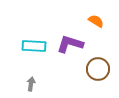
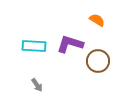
orange semicircle: moved 1 px right, 1 px up
brown circle: moved 8 px up
gray arrow: moved 6 px right, 1 px down; rotated 136 degrees clockwise
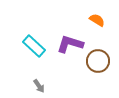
cyan rectangle: rotated 40 degrees clockwise
gray arrow: moved 2 px right, 1 px down
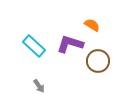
orange semicircle: moved 5 px left, 5 px down
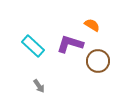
cyan rectangle: moved 1 px left
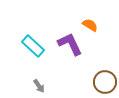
orange semicircle: moved 2 px left
purple L-shape: rotated 48 degrees clockwise
brown circle: moved 7 px right, 21 px down
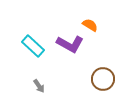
purple L-shape: rotated 144 degrees clockwise
brown circle: moved 2 px left, 3 px up
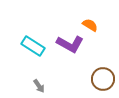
cyan rectangle: rotated 10 degrees counterclockwise
